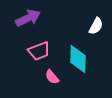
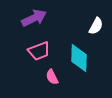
purple arrow: moved 6 px right
cyan diamond: moved 1 px right, 1 px up
pink semicircle: rotated 14 degrees clockwise
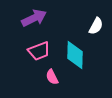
cyan diamond: moved 4 px left, 3 px up
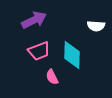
purple arrow: moved 2 px down
white semicircle: rotated 66 degrees clockwise
cyan diamond: moved 3 px left
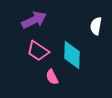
white semicircle: rotated 96 degrees clockwise
pink trapezoid: moved 1 px left; rotated 55 degrees clockwise
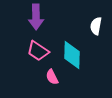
purple arrow: moved 2 px right, 3 px up; rotated 115 degrees clockwise
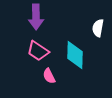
white semicircle: moved 2 px right, 2 px down
cyan diamond: moved 3 px right
pink semicircle: moved 3 px left, 1 px up
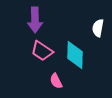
purple arrow: moved 1 px left, 3 px down
pink trapezoid: moved 4 px right
pink semicircle: moved 7 px right, 5 px down
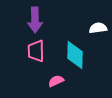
white semicircle: rotated 72 degrees clockwise
pink trapezoid: moved 6 px left; rotated 55 degrees clockwise
pink semicircle: rotated 91 degrees clockwise
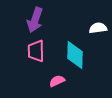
purple arrow: rotated 20 degrees clockwise
pink semicircle: moved 1 px right
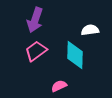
white semicircle: moved 8 px left, 2 px down
pink trapezoid: rotated 55 degrees clockwise
pink semicircle: moved 2 px right, 5 px down
